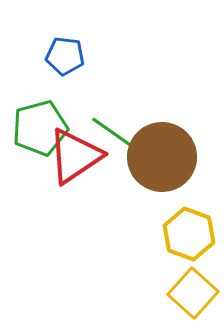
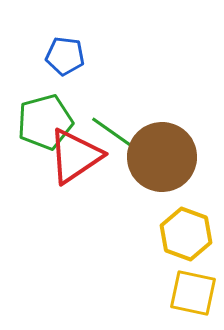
green pentagon: moved 5 px right, 6 px up
yellow hexagon: moved 3 px left
yellow square: rotated 30 degrees counterclockwise
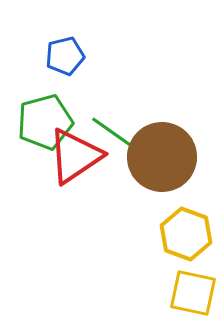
blue pentagon: rotated 21 degrees counterclockwise
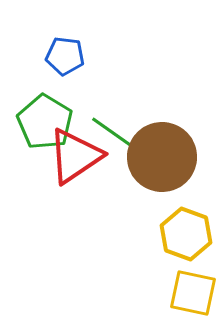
blue pentagon: rotated 21 degrees clockwise
green pentagon: rotated 26 degrees counterclockwise
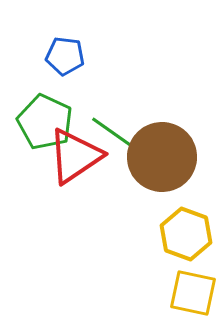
green pentagon: rotated 6 degrees counterclockwise
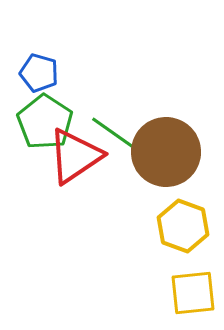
blue pentagon: moved 26 px left, 17 px down; rotated 9 degrees clockwise
green pentagon: rotated 8 degrees clockwise
brown circle: moved 4 px right, 5 px up
yellow hexagon: moved 3 px left, 8 px up
yellow square: rotated 18 degrees counterclockwise
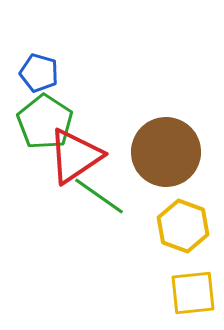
green line: moved 17 px left, 61 px down
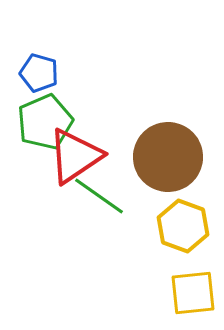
green pentagon: rotated 16 degrees clockwise
brown circle: moved 2 px right, 5 px down
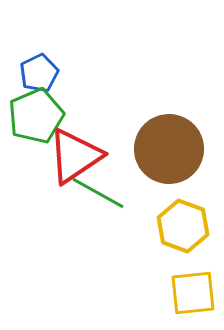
blue pentagon: rotated 30 degrees clockwise
green pentagon: moved 9 px left, 6 px up
brown circle: moved 1 px right, 8 px up
green line: moved 1 px left, 3 px up; rotated 6 degrees counterclockwise
